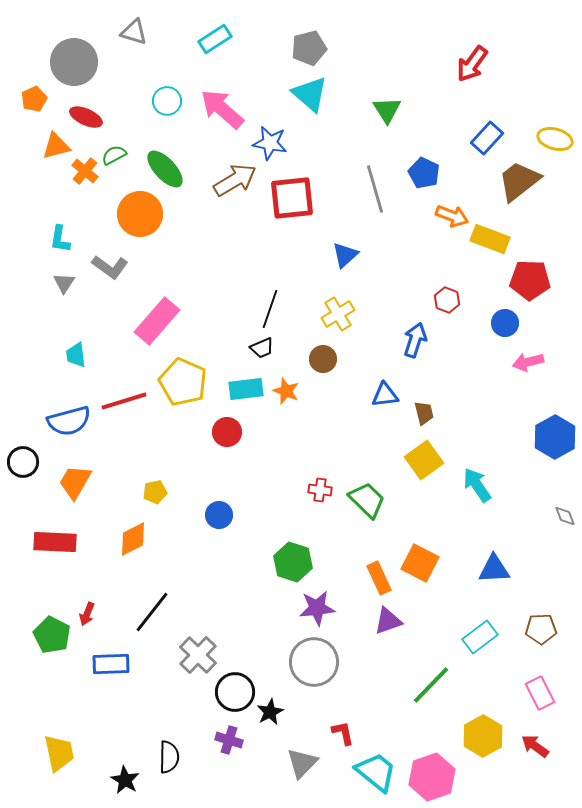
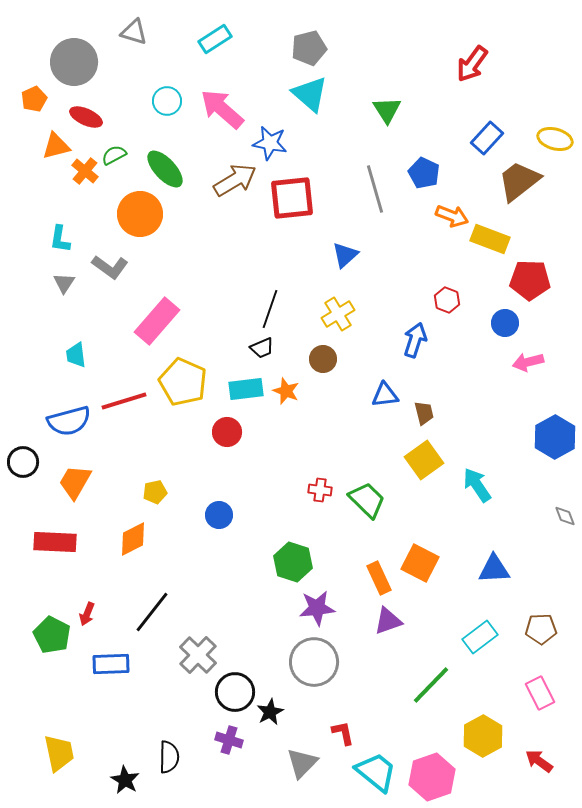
red arrow at (535, 746): moved 4 px right, 15 px down
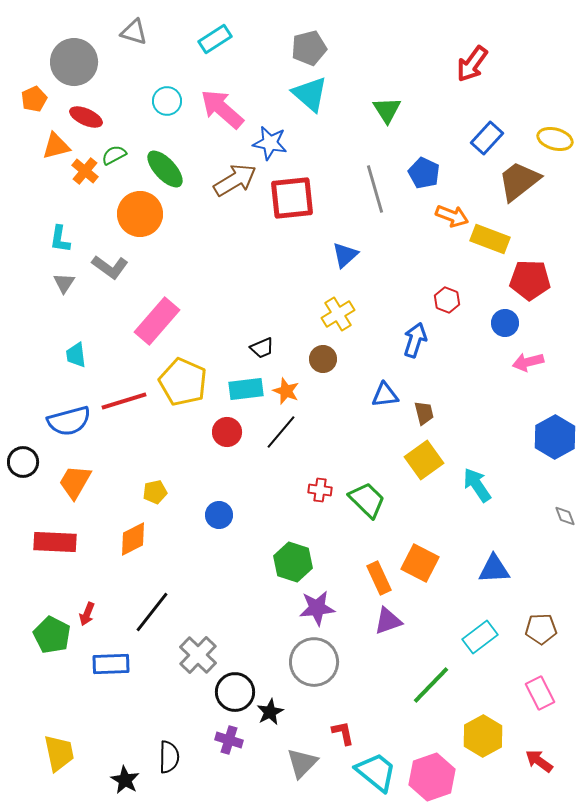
black line at (270, 309): moved 11 px right, 123 px down; rotated 21 degrees clockwise
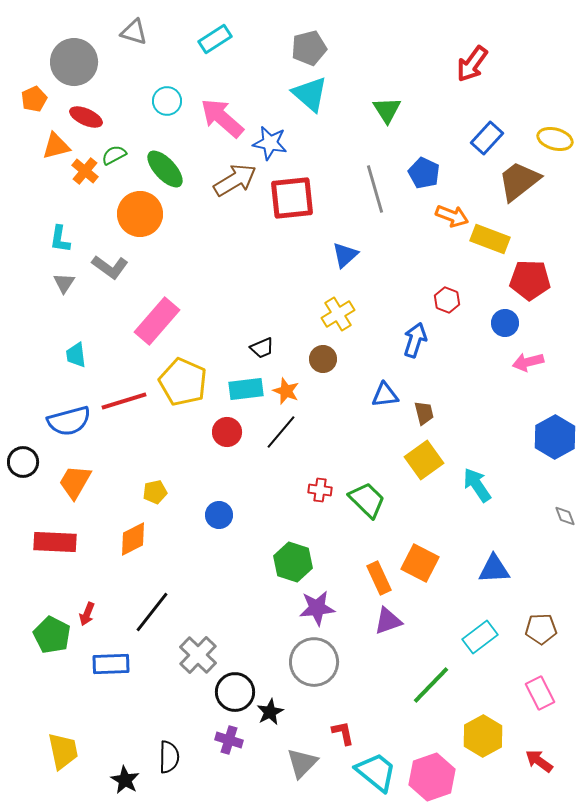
pink arrow at (222, 109): moved 9 px down
yellow trapezoid at (59, 753): moved 4 px right, 2 px up
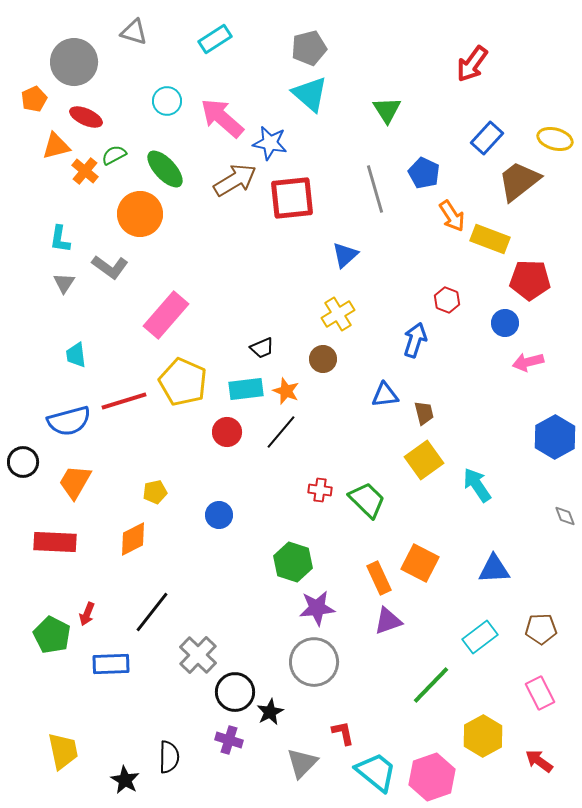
orange arrow at (452, 216): rotated 36 degrees clockwise
pink rectangle at (157, 321): moved 9 px right, 6 px up
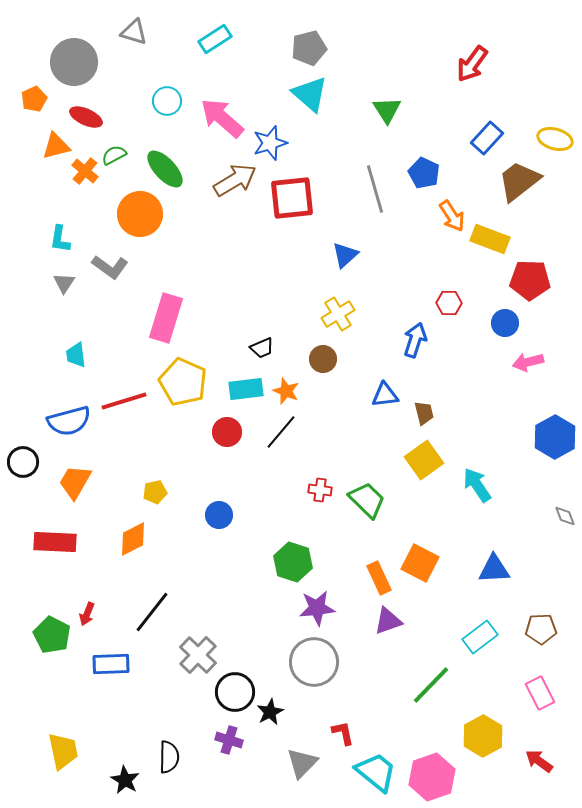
blue star at (270, 143): rotated 28 degrees counterclockwise
red hexagon at (447, 300): moved 2 px right, 3 px down; rotated 20 degrees counterclockwise
pink rectangle at (166, 315): moved 3 px down; rotated 24 degrees counterclockwise
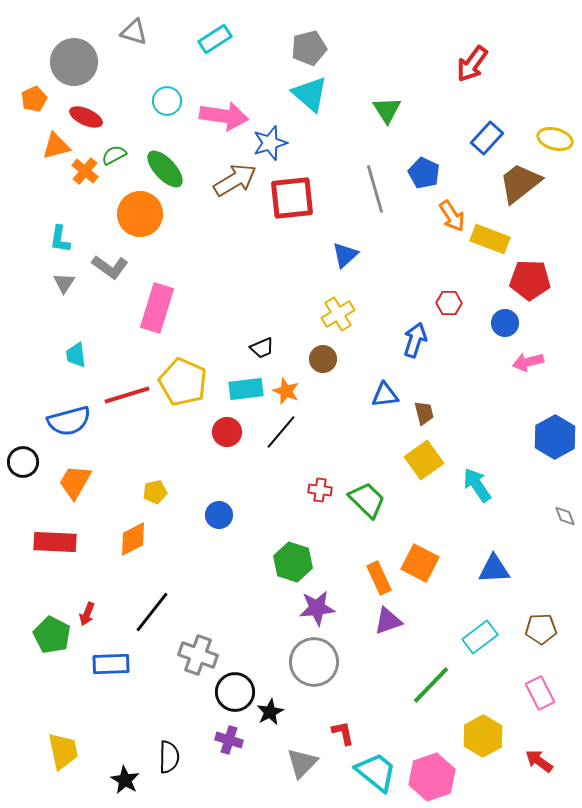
pink arrow at (222, 118): moved 2 px right, 2 px up; rotated 147 degrees clockwise
brown trapezoid at (519, 181): moved 1 px right, 2 px down
pink rectangle at (166, 318): moved 9 px left, 10 px up
red line at (124, 401): moved 3 px right, 6 px up
gray cross at (198, 655): rotated 24 degrees counterclockwise
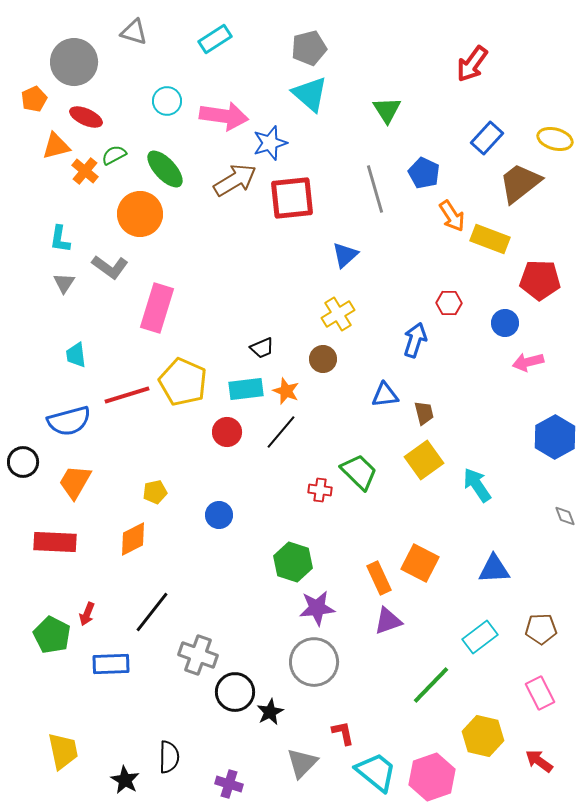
red pentagon at (530, 280): moved 10 px right
green trapezoid at (367, 500): moved 8 px left, 28 px up
yellow hexagon at (483, 736): rotated 18 degrees counterclockwise
purple cross at (229, 740): moved 44 px down
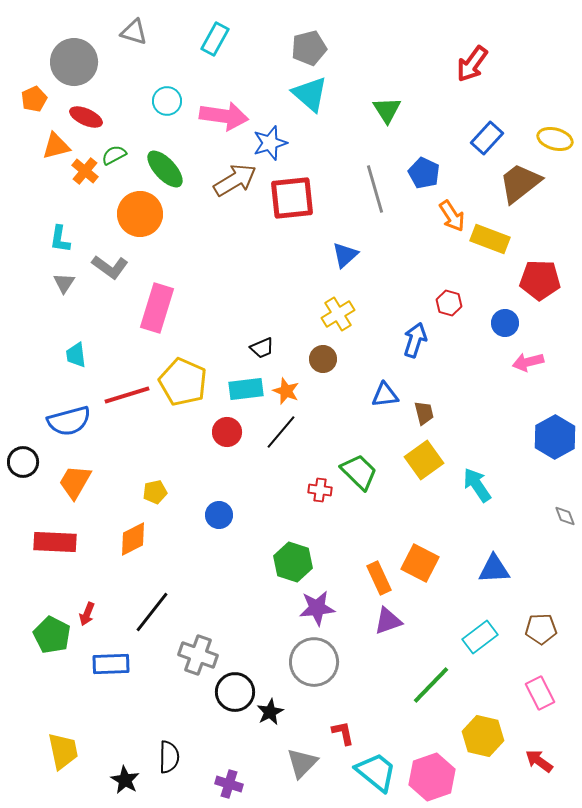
cyan rectangle at (215, 39): rotated 28 degrees counterclockwise
red hexagon at (449, 303): rotated 15 degrees clockwise
